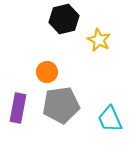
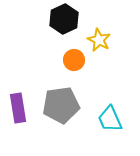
black hexagon: rotated 12 degrees counterclockwise
orange circle: moved 27 px right, 12 px up
purple rectangle: rotated 20 degrees counterclockwise
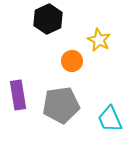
black hexagon: moved 16 px left
orange circle: moved 2 px left, 1 px down
purple rectangle: moved 13 px up
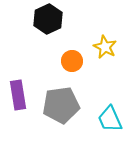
yellow star: moved 6 px right, 7 px down
